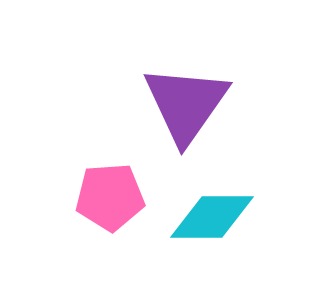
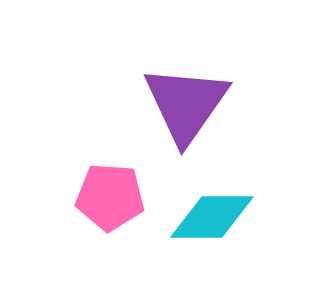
pink pentagon: rotated 8 degrees clockwise
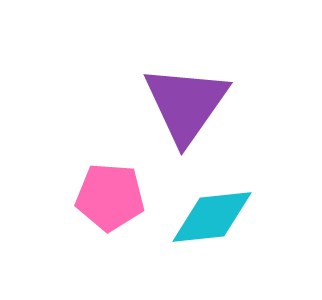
cyan diamond: rotated 6 degrees counterclockwise
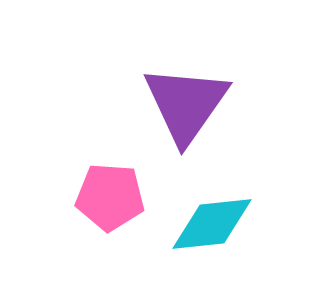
cyan diamond: moved 7 px down
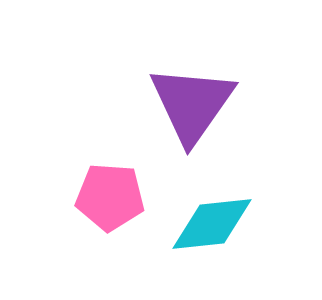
purple triangle: moved 6 px right
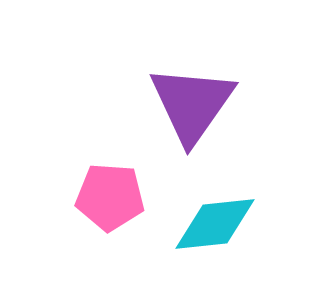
cyan diamond: moved 3 px right
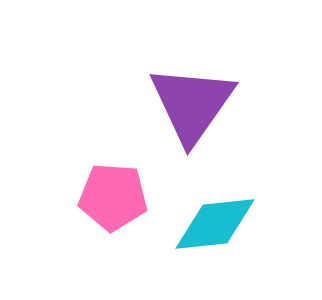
pink pentagon: moved 3 px right
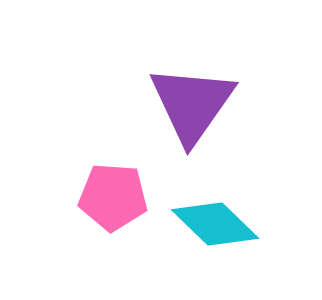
cyan diamond: rotated 50 degrees clockwise
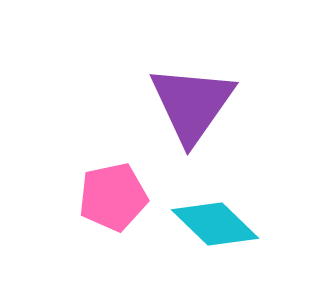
pink pentagon: rotated 16 degrees counterclockwise
